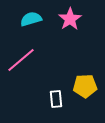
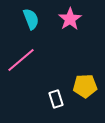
cyan semicircle: rotated 85 degrees clockwise
white rectangle: rotated 12 degrees counterclockwise
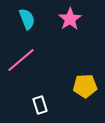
cyan semicircle: moved 4 px left
white rectangle: moved 16 px left, 6 px down
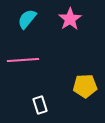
cyan semicircle: rotated 120 degrees counterclockwise
pink line: moved 2 px right; rotated 36 degrees clockwise
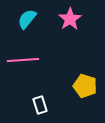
yellow pentagon: rotated 20 degrees clockwise
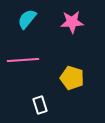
pink star: moved 2 px right, 3 px down; rotated 30 degrees clockwise
yellow pentagon: moved 13 px left, 8 px up
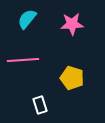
pink star: moved 2 px down
